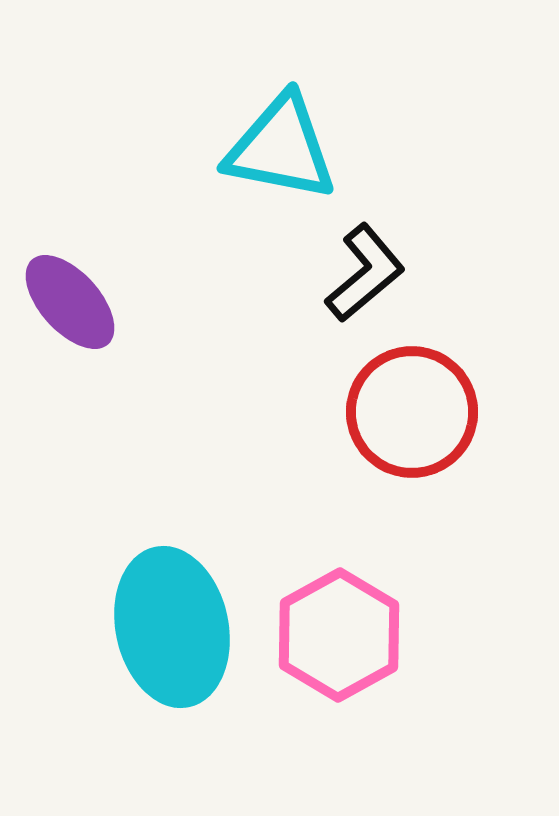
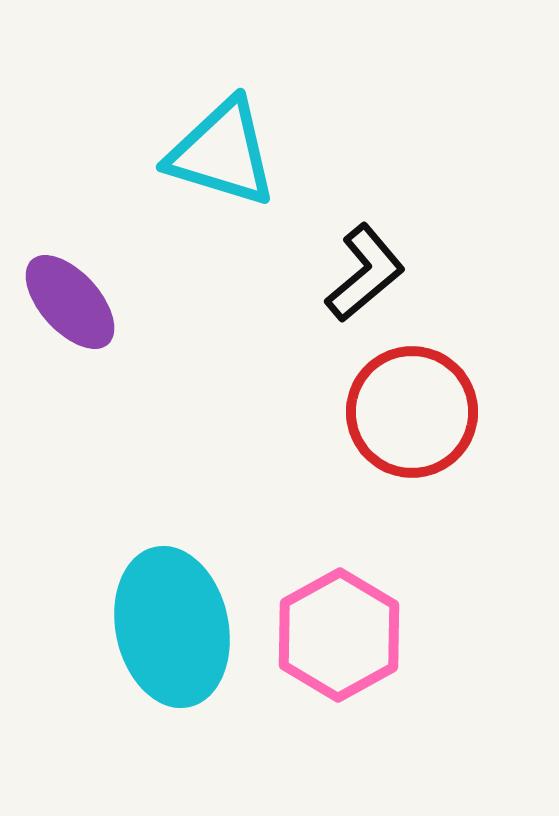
cyan triangle: moved 59 px left, 5 px down; rotated 6 degrees clockwise
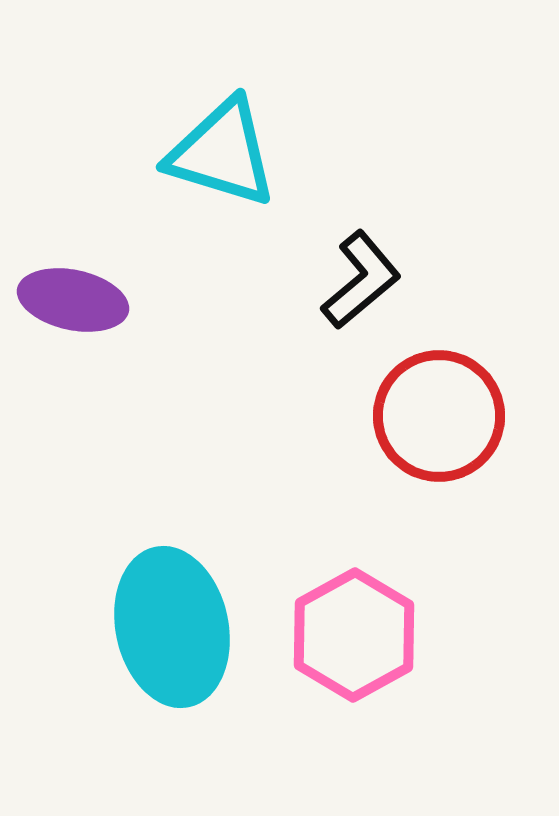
black L-shape: moved 4 px left, 7 px down
purple ellipse: moved 3 px right, 2 px up; rotated 36 degrees counterclockwise
red circle: moved 27 px right, 4 px down
pink hexagon: moved 15 px right
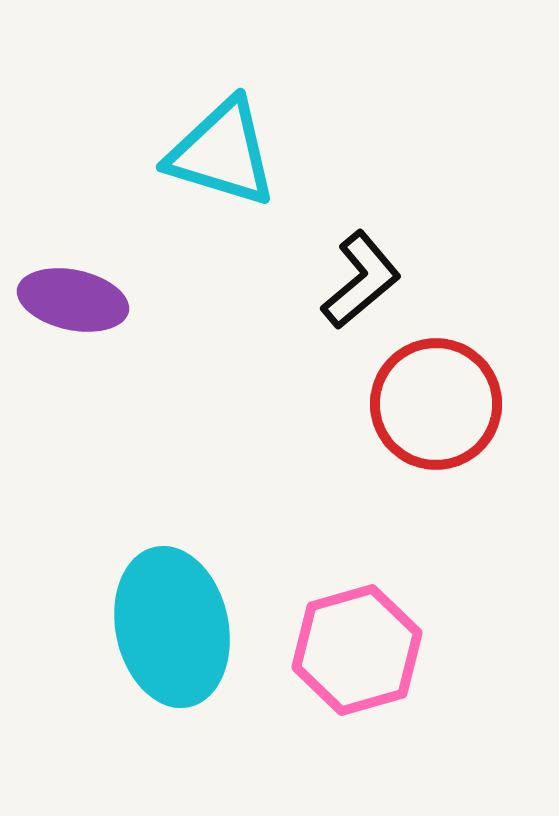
red circle: moved 3 px left, 12 px up
pink hexagon: moved 3 px right, 15 px down; rotated 13 degrees clockwise
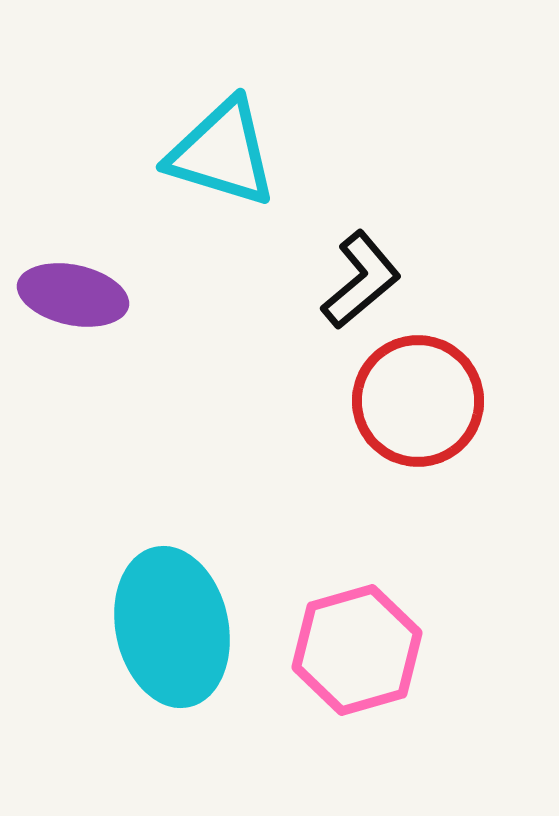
purple ellipse: moved 5 px up
red circle: moved 18 px left, 3 px up
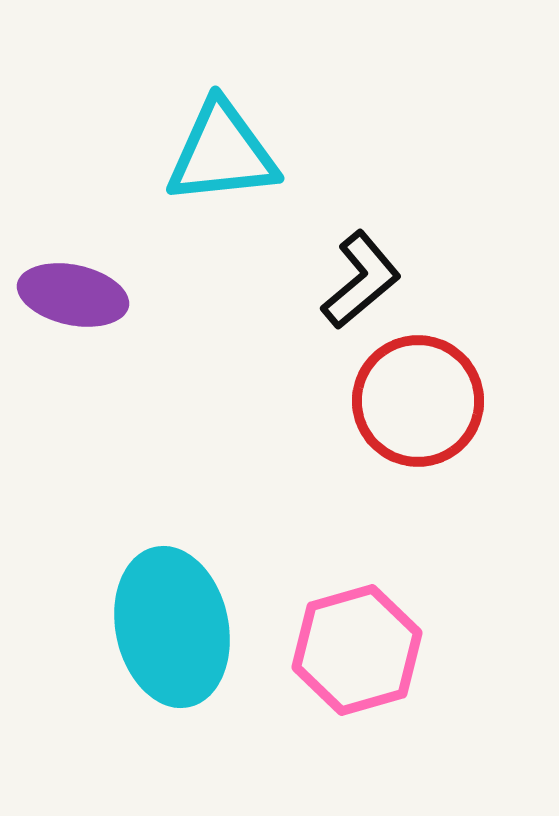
cyan triangle: rotated 23 degrees counterclockwise
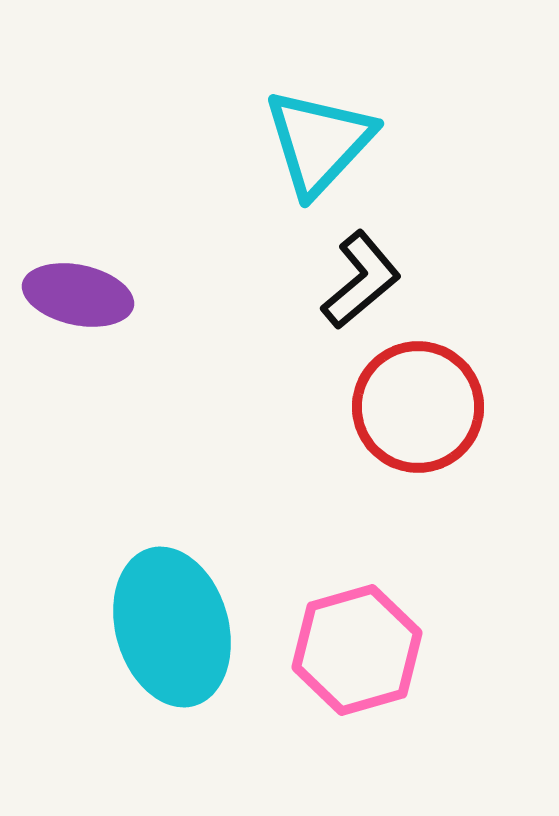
cyan triangle: moved 97 px right, 11 px up; rotated 41 degrees counterclockwise
purple ellipse: moved 5 px right
red circle: moved 6 px down
cyan ellipse: rotated 4 degrees counterclockwise
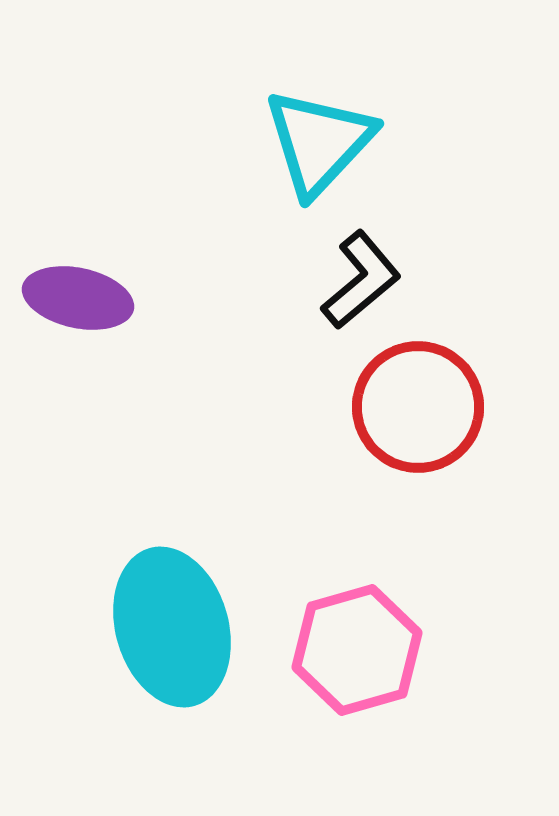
purple ellipse: moved 3 px down
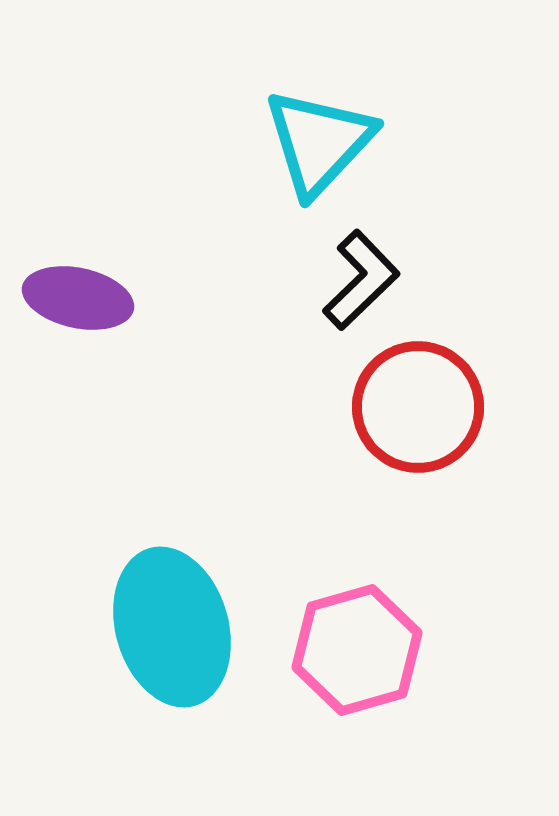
black L-shape: rotated 4 degrees counterclockwise
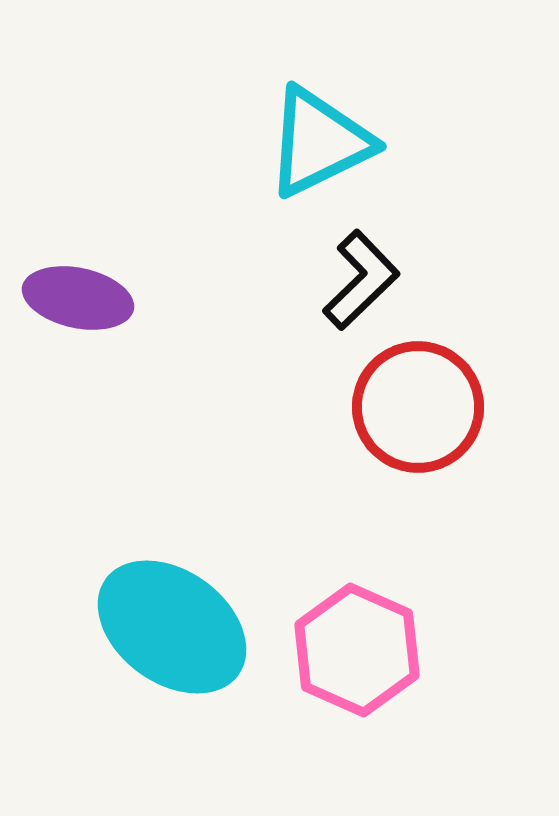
cyan triangle: rotated 21 degrees clockwise
cyan ellipse: rotated 38 degrees counterclockwise
pink hexagon: rotated 20 degrees counterclockwise
